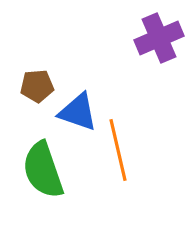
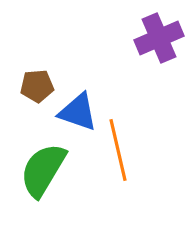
green semicircle: rotated 50 degrees clockwise
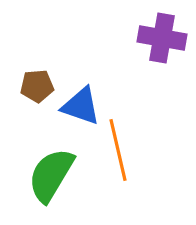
purple cross: moved 3 px right; rotated 33 degrees clockwise
blue triangle: moved 3 px right, 6 px up
green semicircle: moved 8 px right, 5 px down
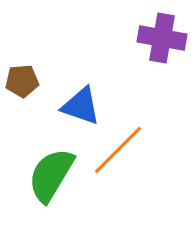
brown pentagon: moved 15 px left, 5 px up
orange line: rotated 58 degrees clockwise
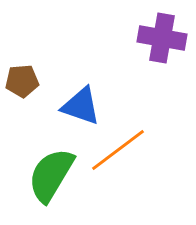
orange line: rotated 8 degrees clockwise
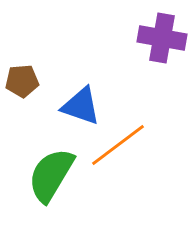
orange line: moved 5 px up
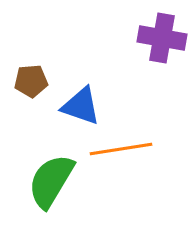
brown pentagon: moved 9 px right
orange line: moved 3 px right, 4 px down; rotated 28 degrees clockwise
green semicircle: moved 6 px down
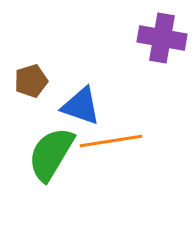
brown pentagon: rotated 12 degrees counterclockwise
orange line: moved 10 px left, 8 px up
green semicircle: moved 27 px up
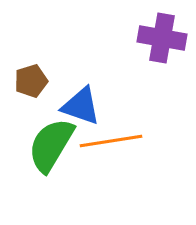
green semicircle: moved 9 px up
